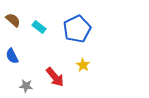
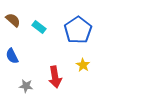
blue pentagon: moved 1 px right, 1 px down; rotated 8 degrees counterclockwise
red arrow: rotated 30 degrees clockwise
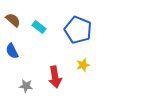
blue pentagon: rotated 16 degrees counterclockwise
blue semicircle: moved 5 px up
yellow star: rotated 24 degrees clockwise
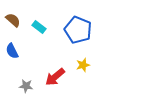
red arrow: rotated 60 degrees clockwise
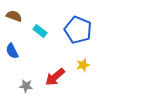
brown semicircle: moved 1 px right, 4 px up; rotated 21 degrees counterclockwise
cyan rectangle: moved 1 px right, 4 px down
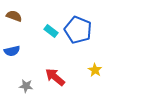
cyan rectangle: moved 11 px right
blue semicircle: rotated 77 degrees counterclockwise
yellow star: moved 12 px right, 5 px down; rotated 24 degrees counterclockwise
red arrow: rotated 80 degrees clockwise
